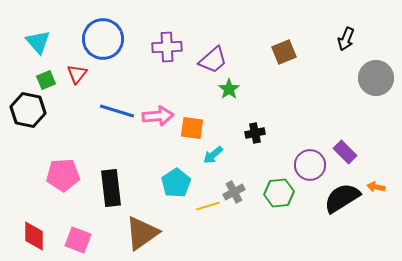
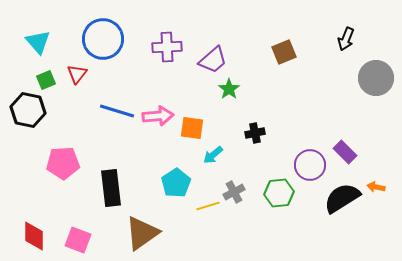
pink pentagon: moved 12 px up
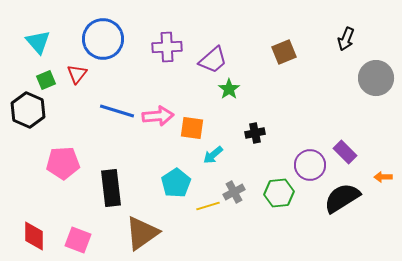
black hexagon: rotated 12 degrees clockwise
orange arrow: moved 7 px right, 10 px up; rotated 12 degrees counterclockwise
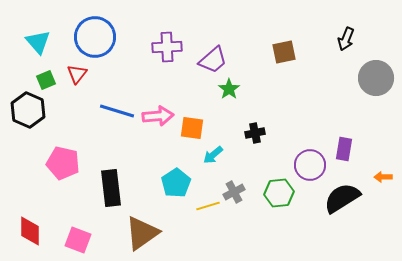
blue circle: moved 8 px left, 2 px up
brown square: rotated 10 degrees clockwise
purple rectangle: moved 1 px left, 3 px up; rotated 55 degrees clockwise
pink pentagon: rotated 16 degrees clockwise
red diamond: moved 4 px left, 5 px up
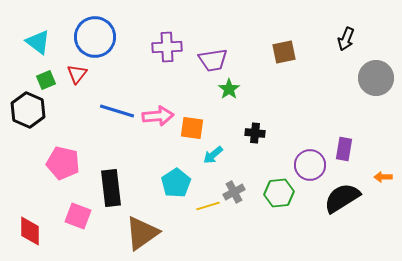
cyan triangle: rotated 12 degrees counterclockwise
purple trapezoid: rotated 32 degrees clockwise
black cross: rotated 18 degrees clockwise
pink square: moved 24 px up
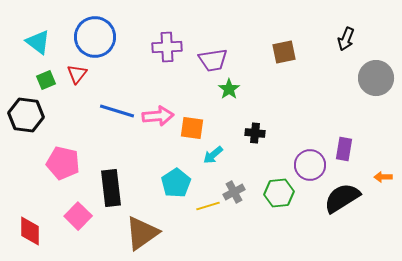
black hexagon: moved 2 px left, 5 px down; rotated 16 degrees counterclockwise
pink square: rotated 24 degrees clockwise
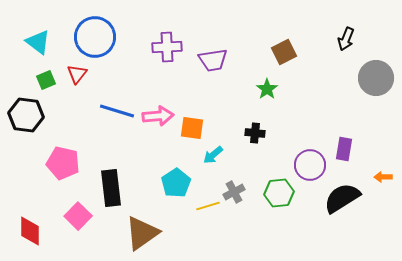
brown square: rotated 15 degrees counterclockwise
green star: moved 38 px right
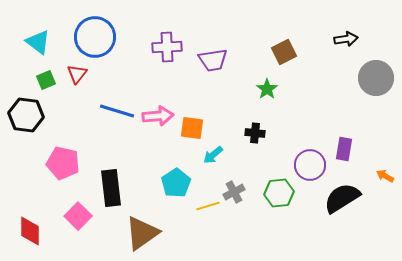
black arrow: rotated 120 degrees counterclockwise
orange arrow: moved 2 px right, 1 px up; rotated 30 degrees clockwise
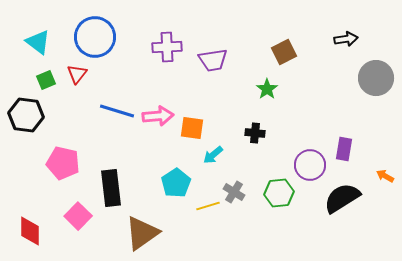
gray cross: rotated 30 degrees counterclockwise
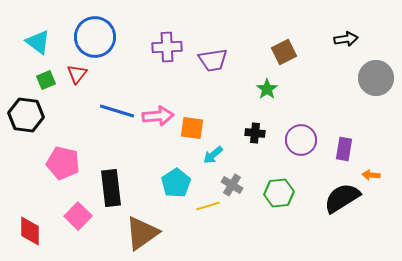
purple circle: moved 9 px left, 25 px up
orange arrow: moved 14 px left, 1 px up; rotated 24 degrees counterclockwise
gray cross: moved 2 px left, 7 px up
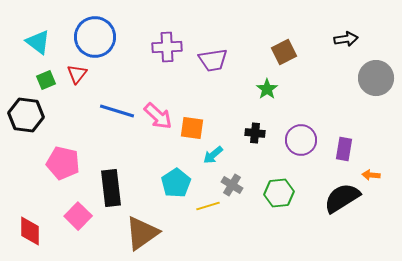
pink arrow: rotated 48 degrees clockwise
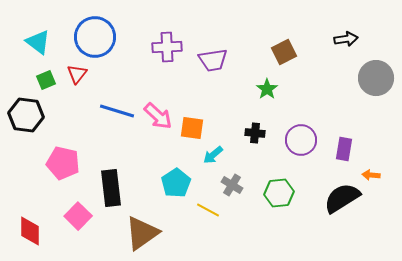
yellow line: moved 4 px down; rotated 45 degrees clockwise
